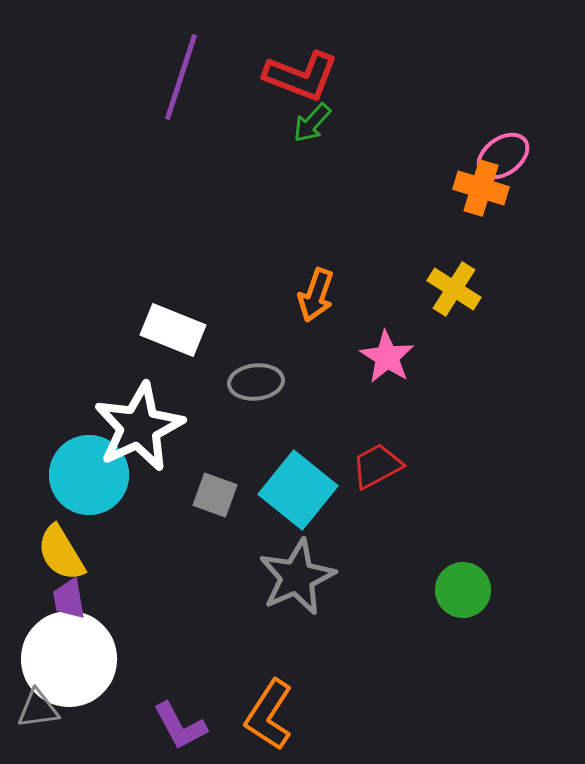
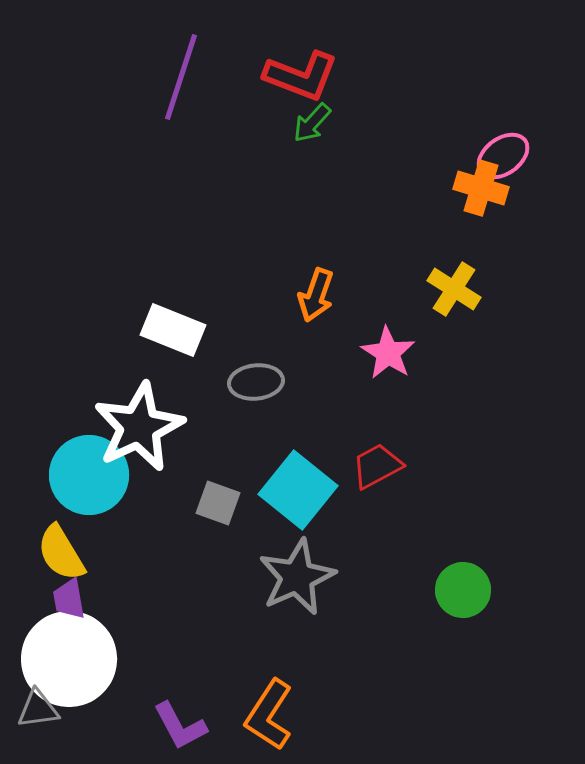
pink star: moved 1 px right, 4 px up
gray square: moved 3 px right, 8 px down
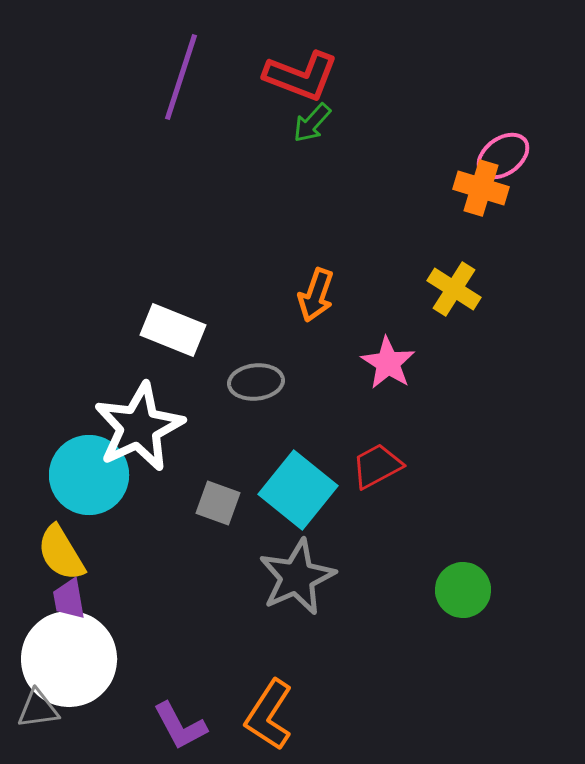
pink star: moved 10 px down
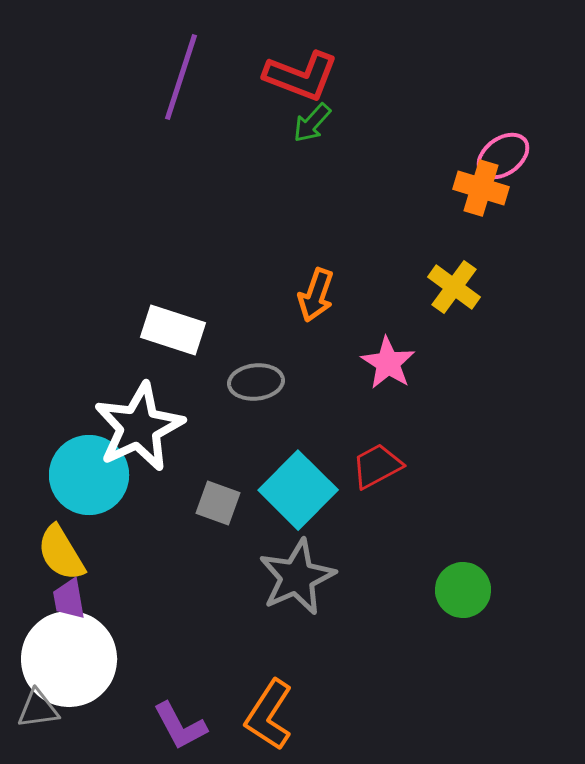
yellow cross: moved 2 px up; rotated 4 degrees clockwise
white rectangle: rotated 4 degrees counterclockwise
cyan square: rotated 6 degrees clockwise
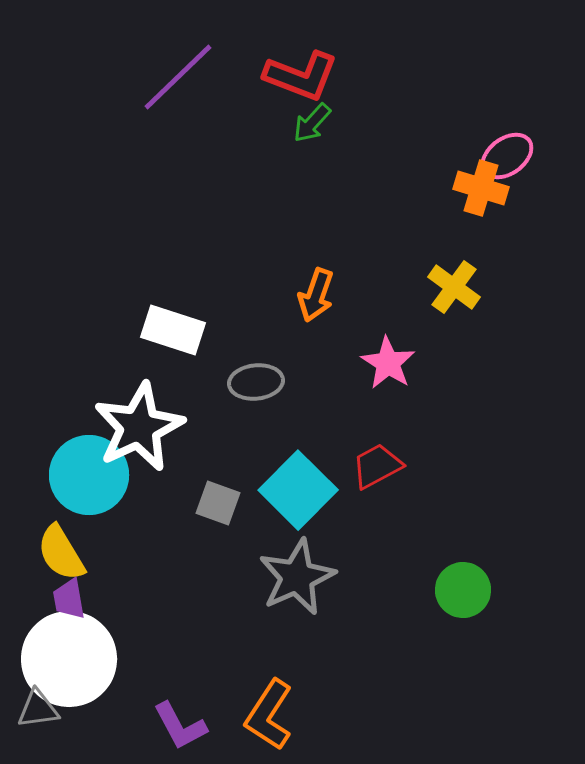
purple line: moved 3 px left; rotated 28 degrees clockwise
pink ellipse: moved 4 px right
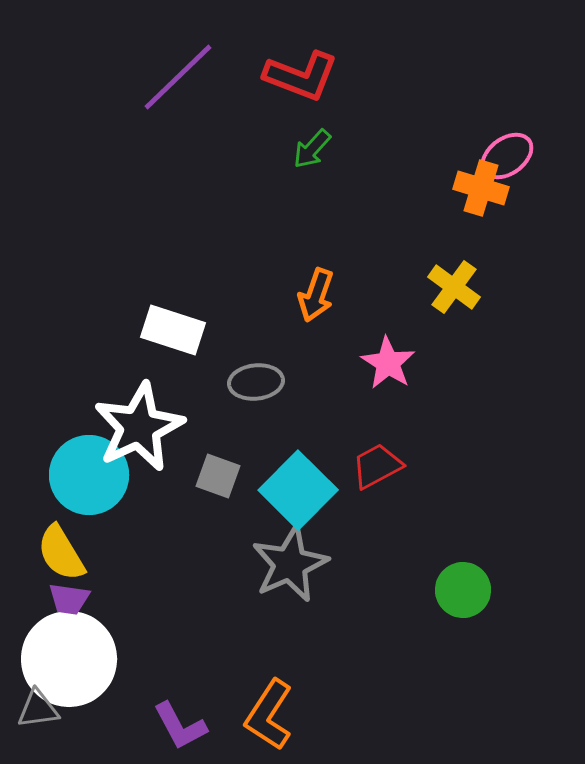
green arrow: moved 26 px down
gray square: moved 27 px up
gray star: moved 7 px left, 13 px up
purple trapezoid: rotated 72 degrees counterclockwise
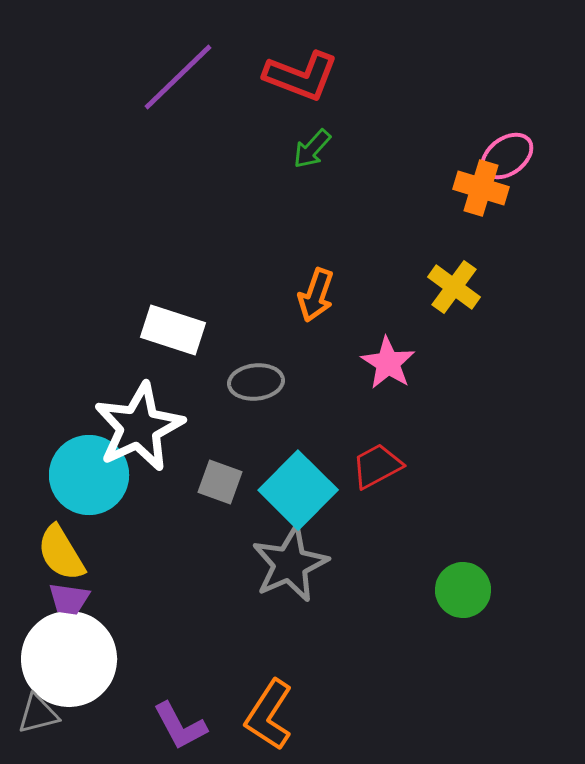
gray square: moved 2 px right, 6 px down
gray triangle: moved 5 px down; rotated 6 degrees counterclockwise
